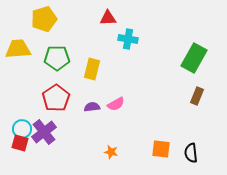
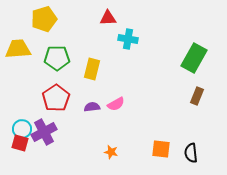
purple cross: rotated 10 degrees clockwise
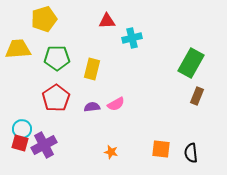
red triangle: moved 1 px left, 3 px down
cyan cross: moved 4 px right, 1 px up; rotated 24 degrees counterclockwise
green rectangle: moved 3 px left, 5 px down
purple cross: moved 13 px down
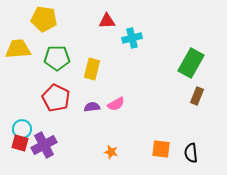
yellow pentagon: rotated 25 degrees clockwise
red pentagon: rotated 12 degrees counterclockwise
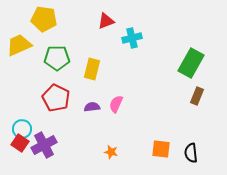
red triangle: moved 1 px left; rotated 18 degrees counterclockwise
yellow trapezoid: moved 1 px right, 4 px up; rotated 20 degrees counterclockwise
pink semicircle: rotated 144 degrees clockwise
red square: rotated 18 degrees clockwise
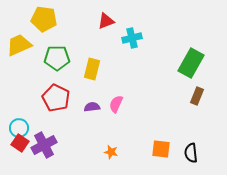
cyan circle: moved 3 px left, 1 px up
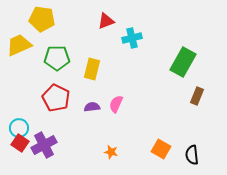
yellow pentagon: moved 2 px left
green rectangle: moved 8 px left, 1 px up
orange square: rotated 24 degrees clockwise
black semicircle: moved 1 px right, 2 px down
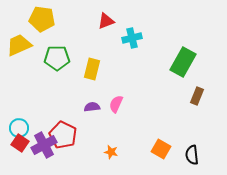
red pentagon: moved 7 px right, 37 px down
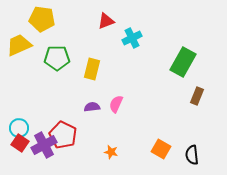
cyan cross: rotated 12 degrees counterclockwise
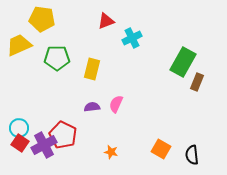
brown rectangle: moved 14 px up
